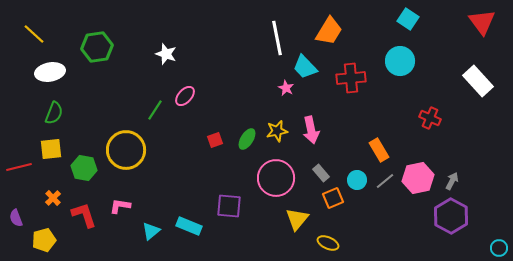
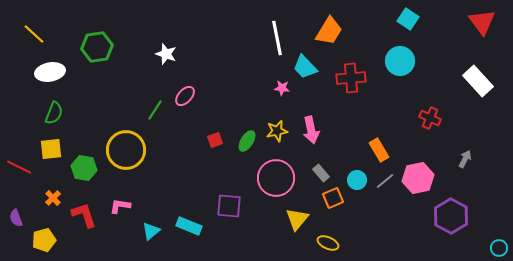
pink star at (286, 88): moved 4 px left; rotated 21 degrees counterclockwise
green ellipse at (247, 139): moved 2 px down
red line at (19, 167): rotated 40 degrees clockwise
gray arrow at (452, 181): moved 13 px right, 22 px up
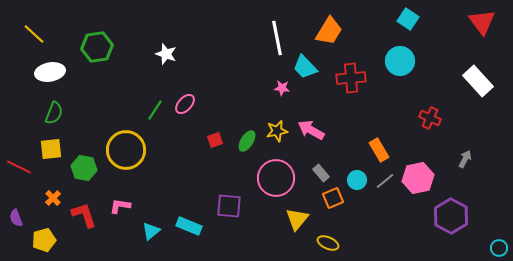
pink ellipse at (185, 96): moved 8 px down
pink arrow at (311, 130): rotated 132 degrees clockwise
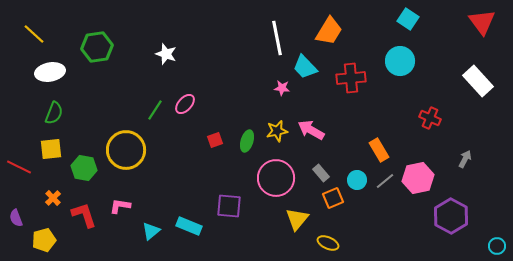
green ellipse at (247, 141): rotated 15 degrees counterclockwise
cyan circle at (499, 248): moved 2 px left, 2 px up
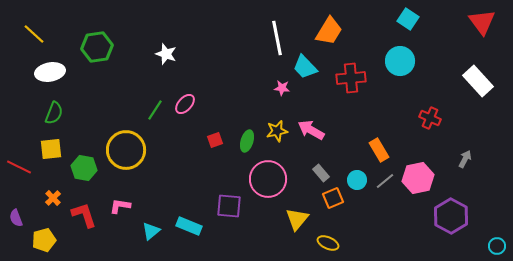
pink circle at (276, 178): moved 8 px left, 1 px down
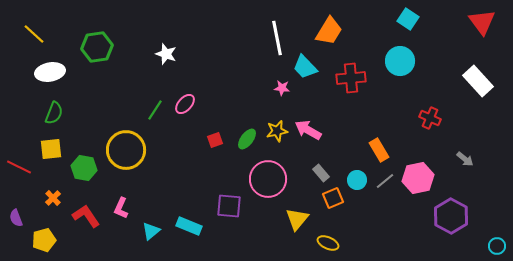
pink arrow at (311, 130): moved 3 px left
green ellipse at (247, 141): moved 2 px up; rotated 20 degrees clockwise
gray arrow at (465, 159): rotated 102 degrees clockwise
pink L-shape at (120, 206): moved 1 px right, 2 px down; rotated 75 degrees counterclockwise
red L-shape at (84, 215): moved 2 px right, 1 px down; rotated 16 degrees counterclockwise
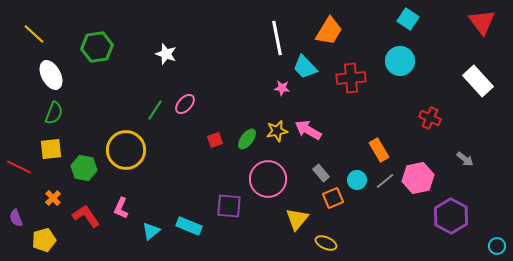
white ellipse at (50, 72): moved 1 px right, 3 px down; rotated 72 degrees clockwise
yellow ellipse at (328, 243): moved 2 px left
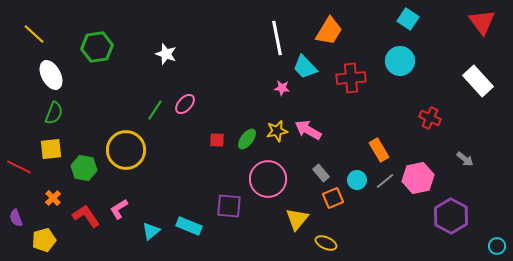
red square at (215, 140): moved 2 px right; rotated 21 degrees clockwise
pink L-shape at (121, 208): moved 2 px left, 1 px down; rotated 35 degrees clockwise
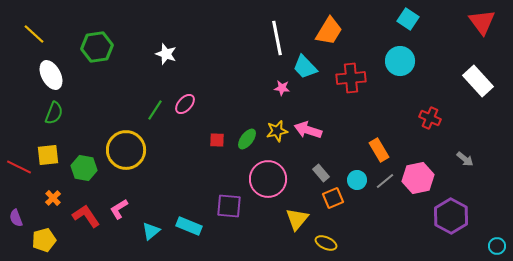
pink arrow at (308, 130): rotated 12 degrees counterclockwise
yellow square at (51, 149): moved 3 px left, 6 px down
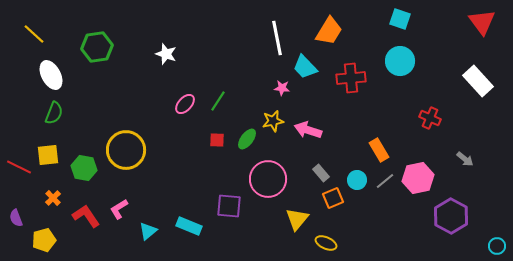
cyan square at (408, 19): moved 8 px left; rotated 15 degrees counterclockwise
green line at (155, 110): moved 63 px right, 9 px up
yellow star at (277, 131): moved 4 px left, 10 px up
cyan triangle at (151, 231): moved 3 px left
